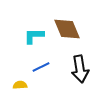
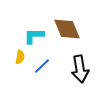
blue line: moved 1 px right, 1 px up; rotated 18 degrees counterclockwise
yellow semicircle: moved 28 px up; rotated 104 degrees clockwise
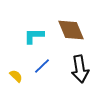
brown diamond: moved 4 px right, 1 px down
yellow semicircle: moved 4 px left, 19 px down; rotated 56 degrees counterclockwise
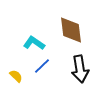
brown diamond: rotated 16 degrees clockwise
cyan L-shape: moved 7 px down; rotated 35 degrees clockwise
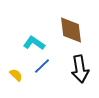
yellow semicircle: moved 1 px up
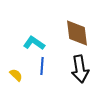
brown diamond: moved 6 px right, 3 px down
blue line: rotated 42 degrees counterclockwise
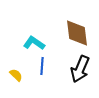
black arrow: rotated 32 degrees clockwise
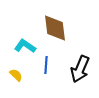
brown diamond: moved 22 px left, 5 px up
cyan L-shape: moved 9 px left, 3 px down
blue line: moved 4 px right, 1 px up
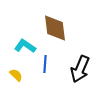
blue line: moved 1 px left, 1 px up
